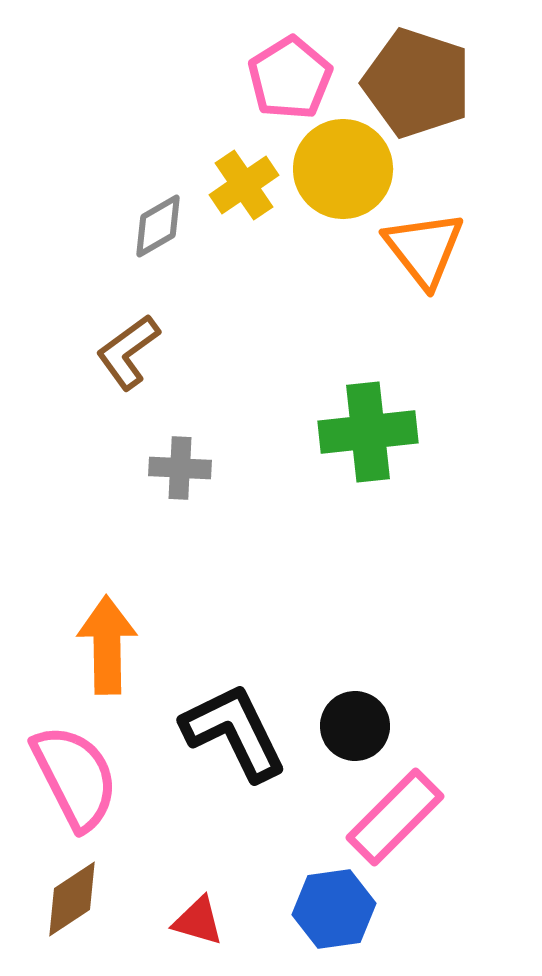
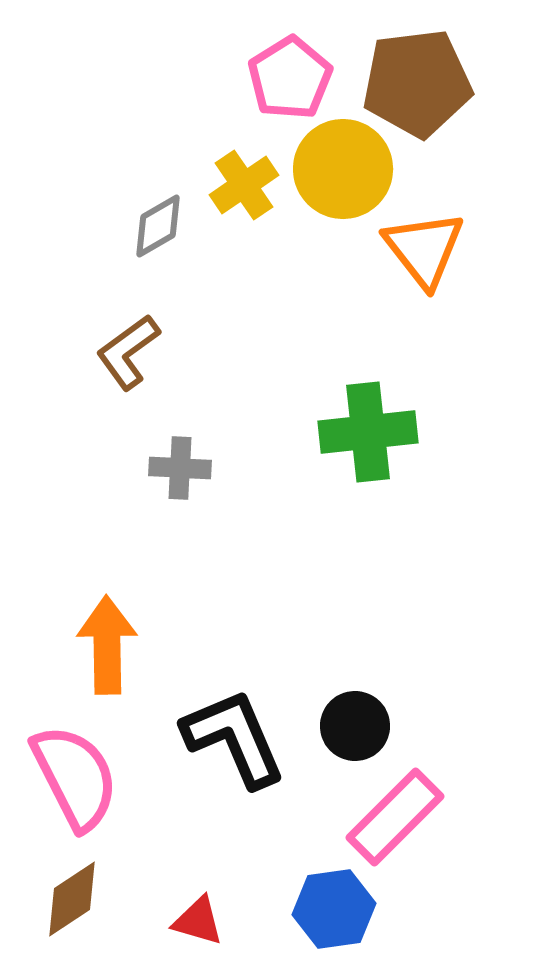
brown pentagon: rotated 25 degrees counterclockwise
black L-shape: moved 6 px down; rotated 3 degrees clockwise
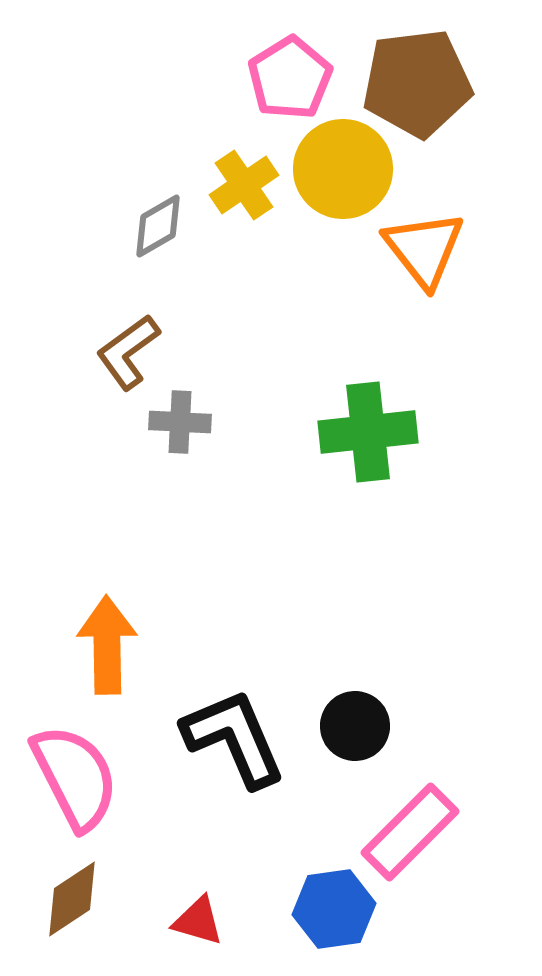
gray cross: moved 46 px up
pink rectangle: moved 15 px right, 15 px down
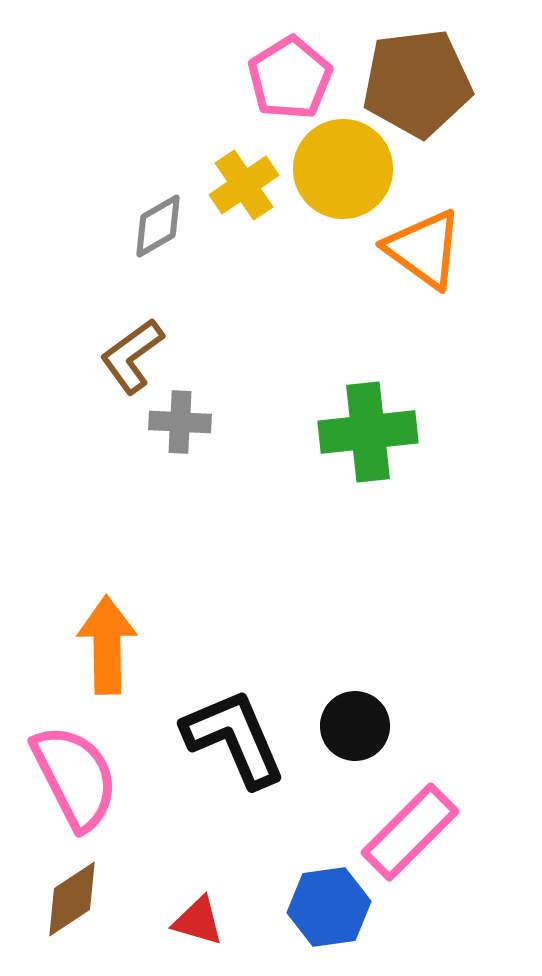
orange triangle: rotated 16 degrees counterclockwise
brown L-shape: moved 4 px right, 4 px down
blue hexagon: moved 5 px left, 2 px up
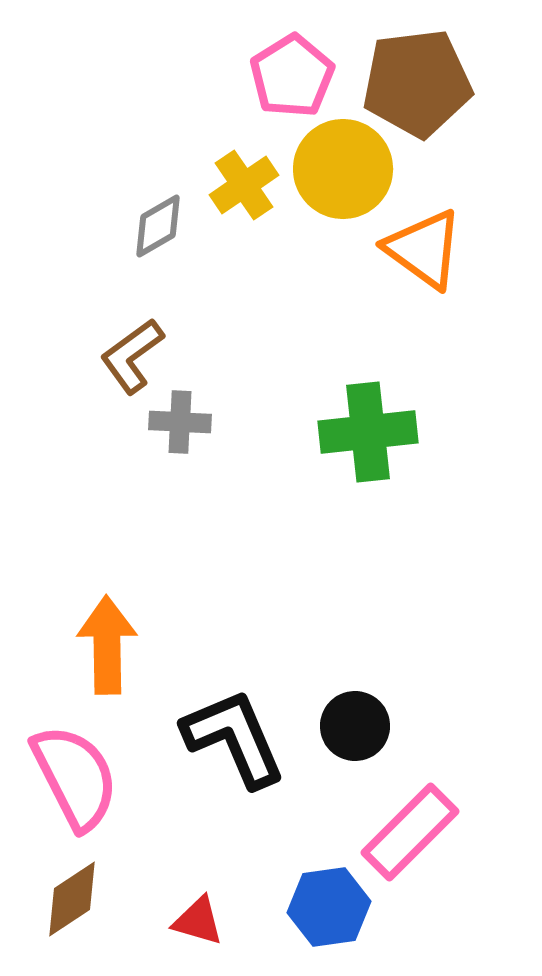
pink pentagon: moved 2 px right, 2 px up
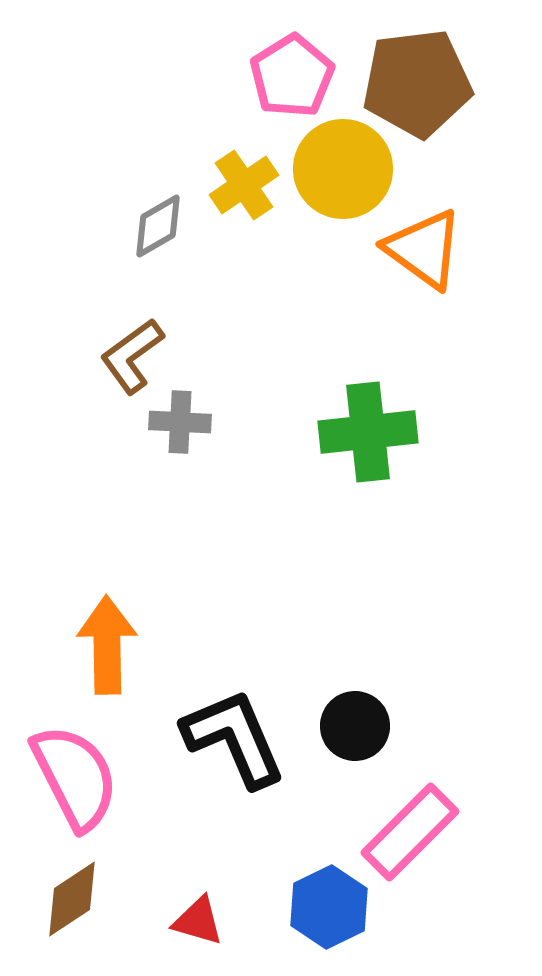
blue hexagon: rotated 18 degrees counterclockwise
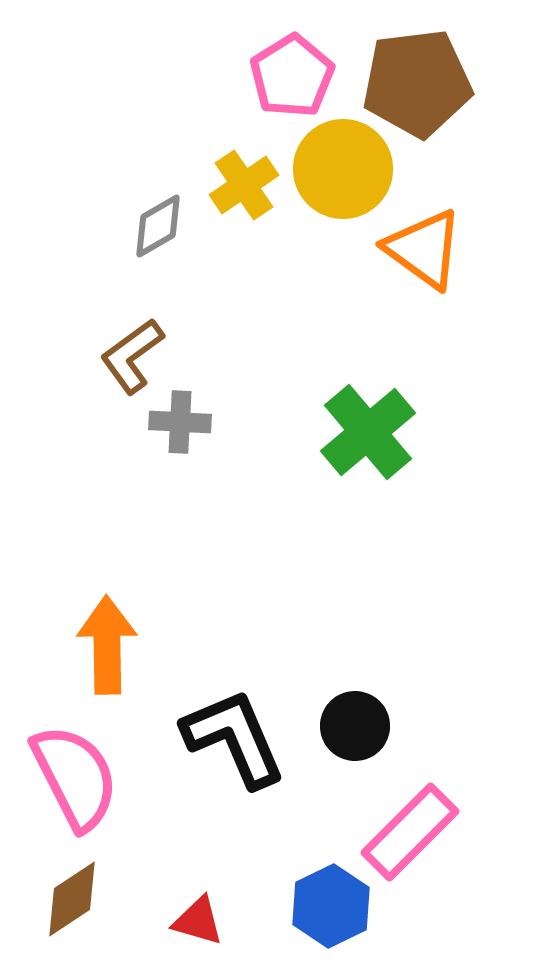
green cross: rotated 34 degrees counterclockwise
blue hexagon: moved 2 px right, 1 px up
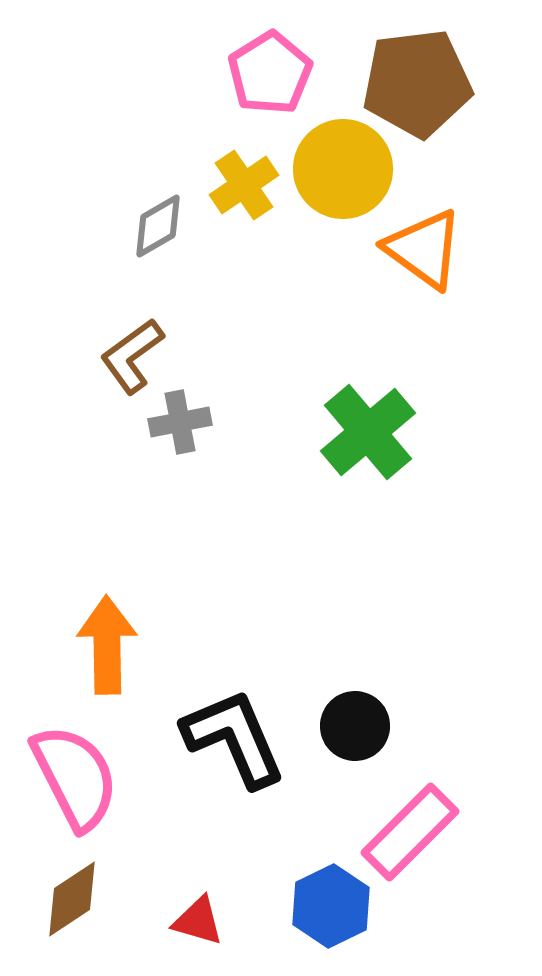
pink pentagon: moved 22 px left, 3 px up
gray cross: rotated 14 degrees counterclockwise
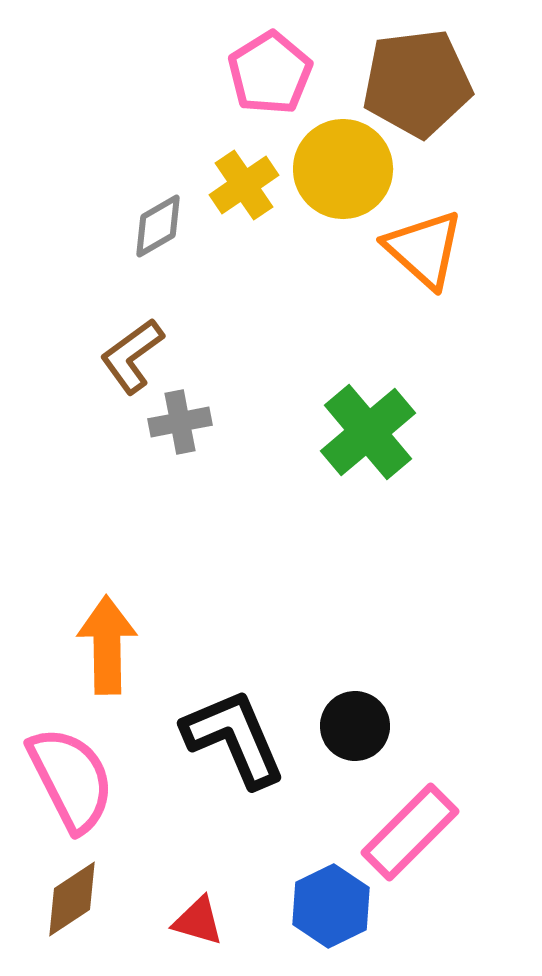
orange triangle: rotated 6 degrees clockwise
pink semicircle: moved 4 px left, 2 px down
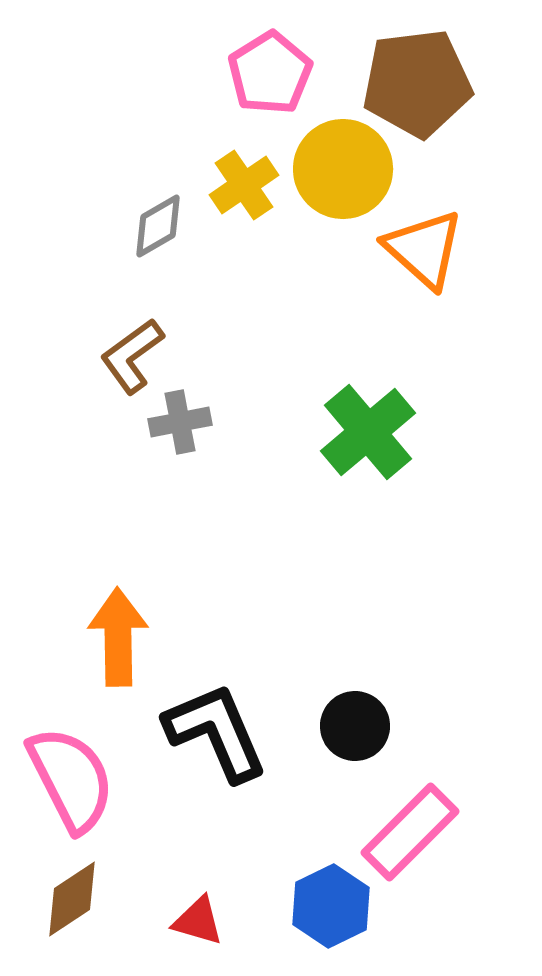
orange arrow: moved 11 px right, 8 px up
black L-shape: moved 18 px left, 6 px up
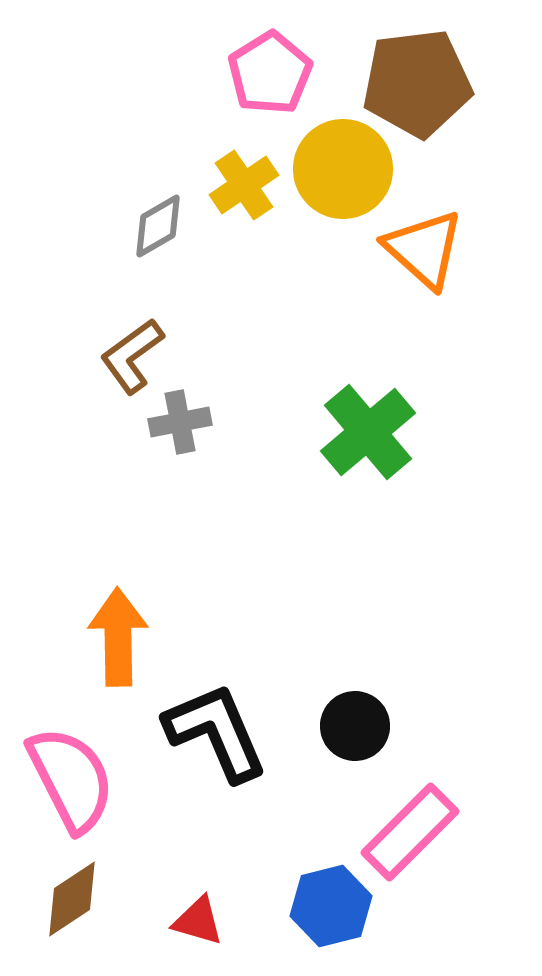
blue hexagon: rotated 12 degrees clockwise
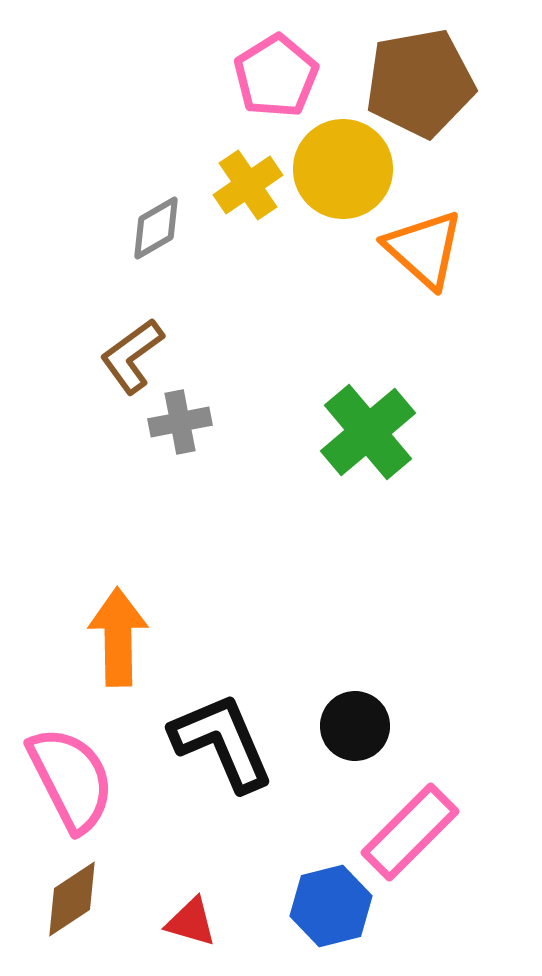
pink pentagon: moved 6 px right, 3 px down
brown pentagon: moved 3 px right; rotated 3 degrees counterclockwise
yellow cross: moved 4 px right
gray diamond: moved 2 px left, 2 px down
black L-shape: moved 6 px right, 10 px down
red triangle: moved 7 px left, 1 px down
